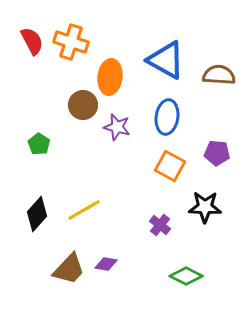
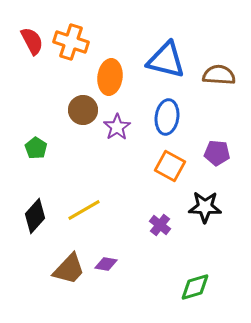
blue triangle: rotated 15 degrees counterclockwise
brown circle: moved 5 px down
purple star: rotated 24 degrees clockwise
green pentagon: moved 3 px left, 4 px down
black diamond: moved 2 px left, 2 px down
green diamond: moved 9 px right, 11 px down; rotated 44 degrees counterclockwise
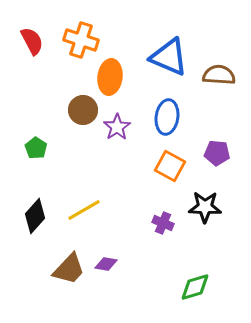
orange cross: moved 10 px right, 2 px up
blue triangle: moved 3 px right, 3 px up; rotated 9 degrees clockwise
purple cross: moved 3 px right, 2 px up; rotated 15 degrees counterclockwise
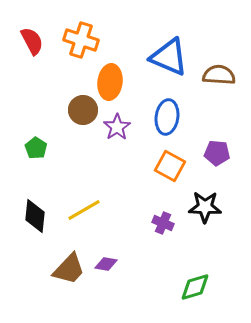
orange ellipse: moved 5 px down
black diamond: rotated 36 degrees counterclockwise
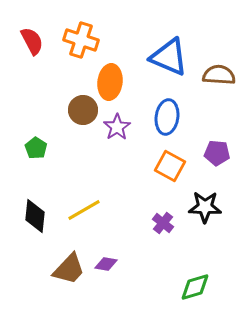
purple cross: rotated 15 degrees clockwise
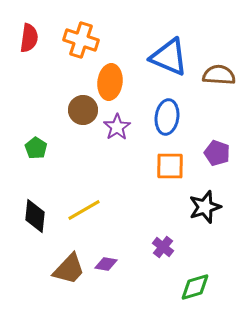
red semicircle: moved 3 px left, 3 px up; rotated 36 degrees clockwise
purple pentagon: rotated 15 degrees clockwise
orange square: rotated 28 degrees counterclockwise
black star: rotated 20 degrees counterclockwise
purple cross: moved 24 px down
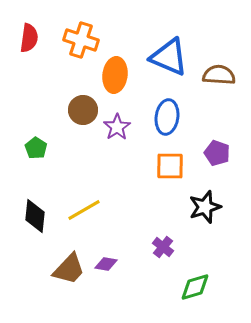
orange ellipse: moved 5 px right, 7 px up
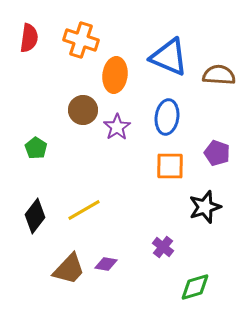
black diamond: rotated 32 degrees clockwise
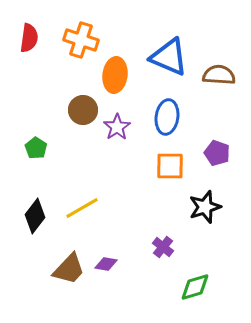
yellow line: moved 2 px left, 2 px up
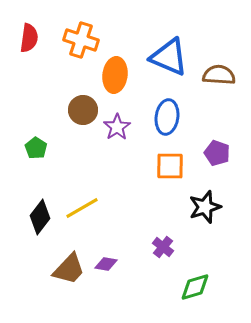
black diamond: moved 5 px right, 1 px down
